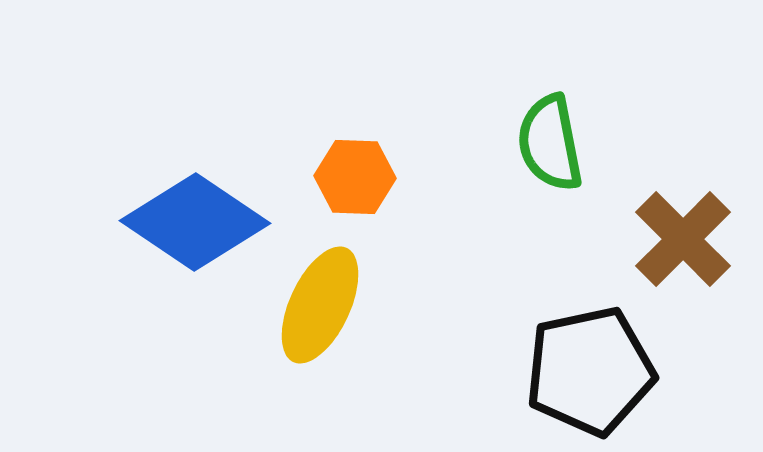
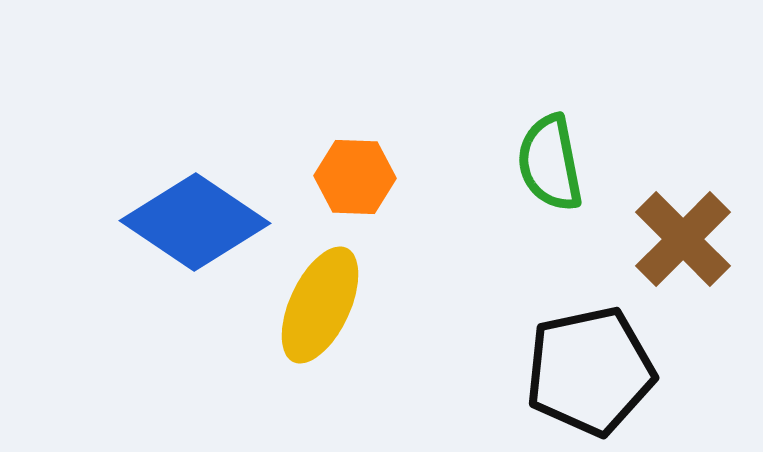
green semicircle: moved 20 px down
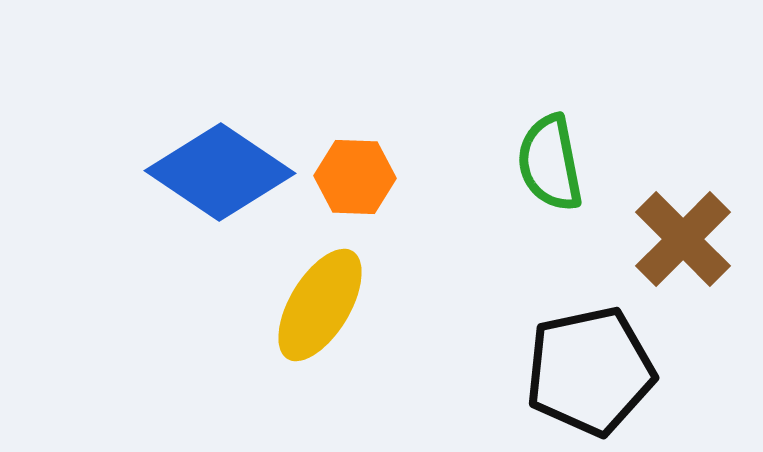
blue diamond: moved 25 px right, 50 px up
yellow ellipse: rotated 6 degrees clockwise
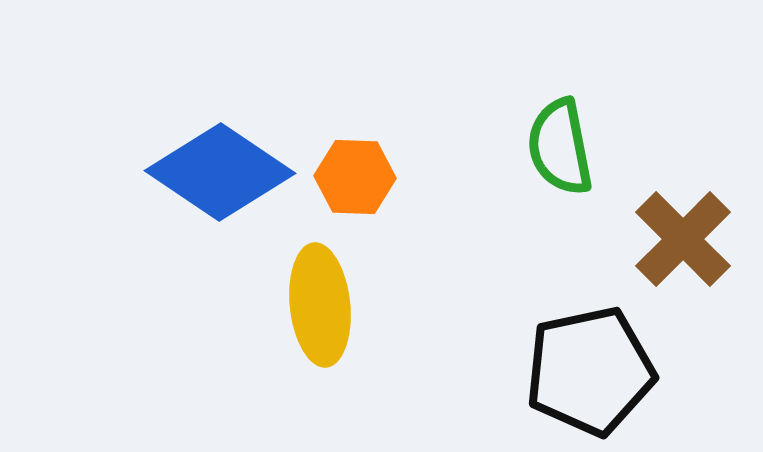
green semicircle: moved 10 px right, 16 px up
yellow ellipse: rotated 37 degrees counterclockwise
